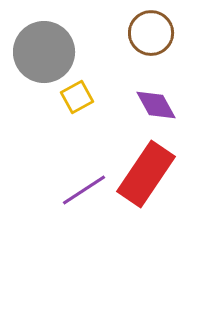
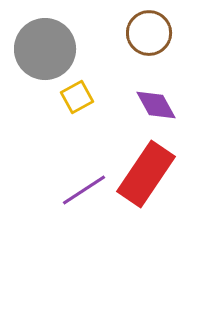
brown circle: moved 2 px left
gray circle: moved 1 px right, 3 px up
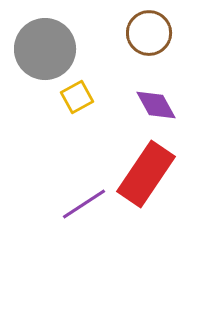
purple line: moved 14 px down
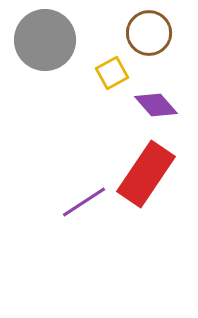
gray circle: moved 9 px up
yellow square: moved 35 px right, 24 px up
purple diamond: rotated 12 degrees counterclockwise
purple line: moved 2 px up
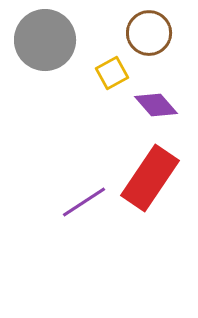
red rectangle: moved 4 px right, 4 px down
